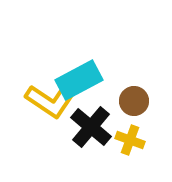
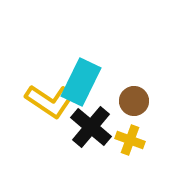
cyan rectangle: moved 2 px right, 2 px down; rotated 36 degrees counterclockwise
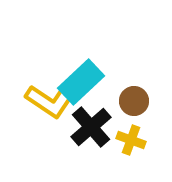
cyan rectangle: rotated 21 degrees clockwise
black cross: rotated 9 degrees clockwise
yellow cross: moved 1 px right
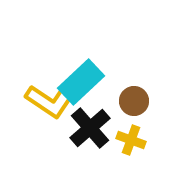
black cross: moved 1 px left, 1 px down
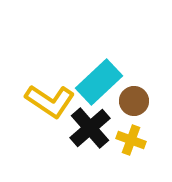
cyan rectangle: moved 18 px right
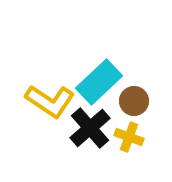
yellow cross: moved 2 px left, 3 px up
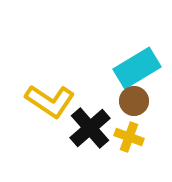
cyan rectangle: moved 38 px right, 14 px up; rotated 12 degrees clockwise
